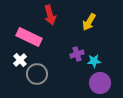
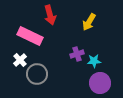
pink rectangle: moved 1 px right, 1 px up
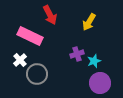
red arrow: rotated 12 degrees counterclockwise
cyan star: rotated 16 degrees counterclockwise
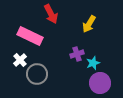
red arrow: moved 1 px right, 1 px up
yellow arrow: moved 2 px down
cyan star: moved 1 px left, 2 px down
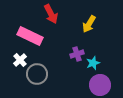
purple circle: moved 2 px down
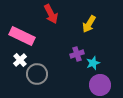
pink rectangle: moved 8 px left
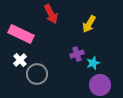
pink rectangle: moved 1 px left, 2 px up
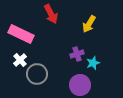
purple circle: moved 20 px left
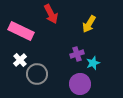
pink rectangle: moved 3 px up
purple circle: moved 1 px up
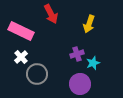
yellow arrow: rotated 12 degrees counterclockwise
white cross: moved 1 px right, 3 px up
